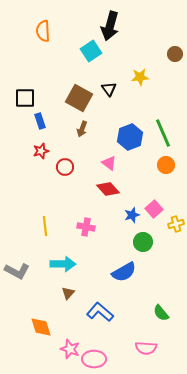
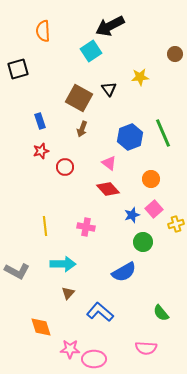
black arrow: rotated 48 degrees clockwise
black square: moved 7 px left, 29 px up; rotated 15 degrees counterclockwise
orange circle: moved 15 px left, 14 px down
pink star: rotated 18 degrees counterclockwise
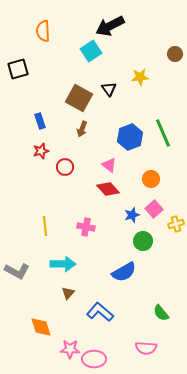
pink triangle: moved 2 px down
green circle: moved 1 px up
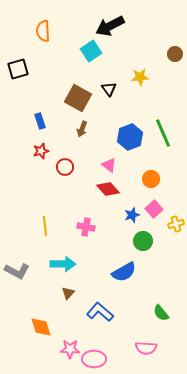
brown square: moved 1 px left
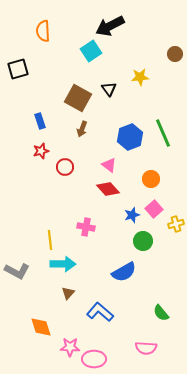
yellow line: moved 5 px right, 14 px down
pink star: moved 2 px up
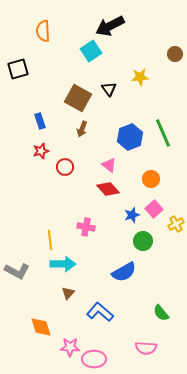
yellow cross: rotated 14 degrees counterclockwise
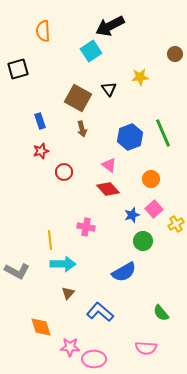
brown arrow: rotated 35 degrees counterclockwise
red circle: moved 1 px left, 5 px down
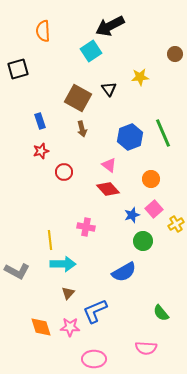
blue L-shape: moved 5 px left, 1 px up; rotated 64 degrees counterclockwise
pink star: moved 20 px up
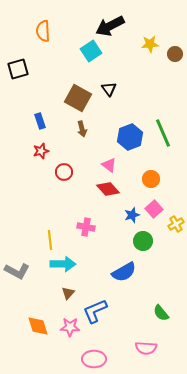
yellow star: moved 10 px right, 33 px up
orange diamond: moved 3 px left, 1 px up
